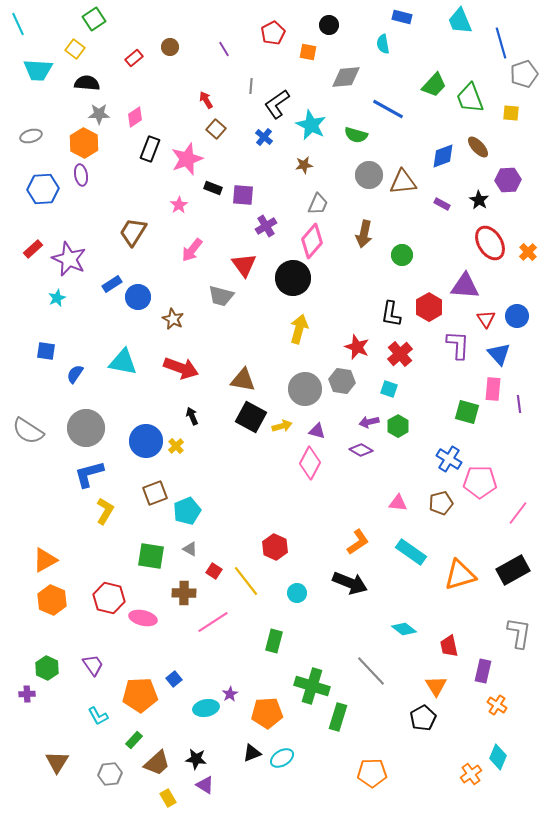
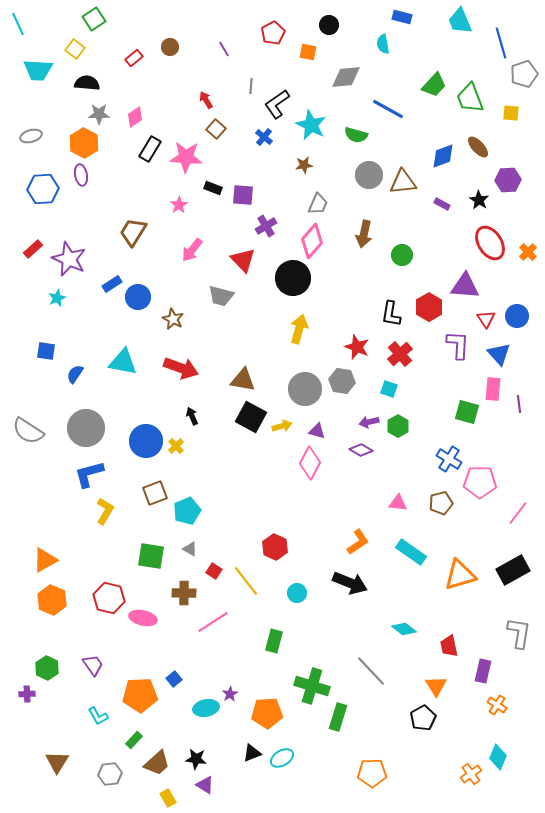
black rectangle at (150, 149): rotated 10 degrees clockwise
pink star at (187, 159): moved 1 px left, 2 px up; rotated 24 degrees clockwise
red triangle at (244, 265): moved 1 px left, 5 px up; rotated 8 degrees counterclockwise
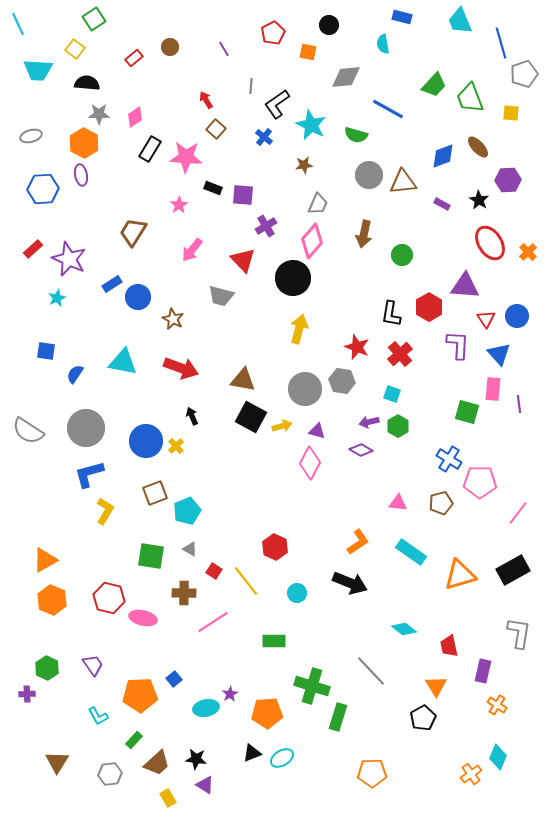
cyan square at (389, 389): moved 3 px right, 5 px down
green rectangle at (274, 641): rotated 75 degrees clockwise
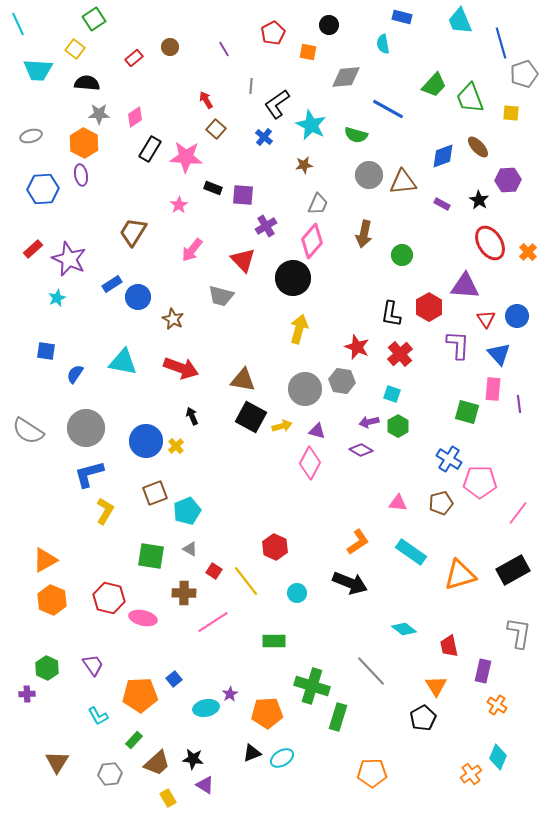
black star at (196, 759): moved 3 px left
